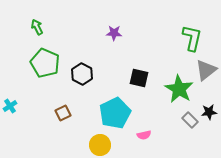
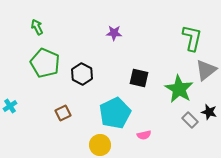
black star: rotated 21 degrees clockwise
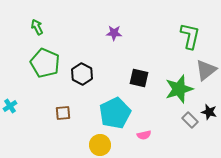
green L-shape: moved 2 px left, 2 px up
green star: rotated 24 degrees clockwise
brown square: rotated 21 degrees clockwise
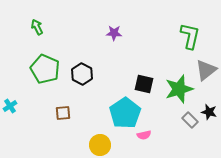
green pentagon: moved 6 px down
black square: moved 5 px right, 6 px down
cyan pentagon: moved 10 px right; rotated 8 degrees counterclockwise
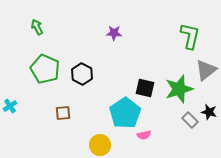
black square: moved 1 px right, 4 px down
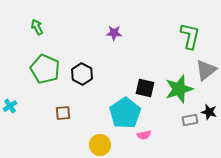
gray rectangle: rotated 56 degrees counterclockwise
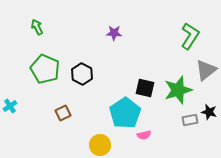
green L-shape: rotated 20 degrees clockwise
green star: moved 1 px left, 1 px down
brown square: rotated 21 degrees counterclockwise
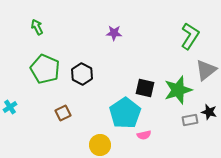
cyan cross: moved 1 px down
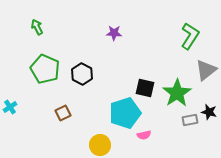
green star: moved 1 px left, 3 px down; rotated 16 degrees counterclockwise
cyan pentagon: rotated 16 degrees clockwise
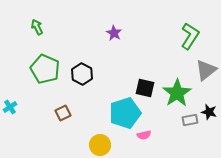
purple star: rotated 28 degrees clockwise
